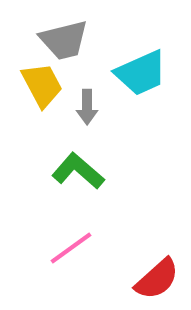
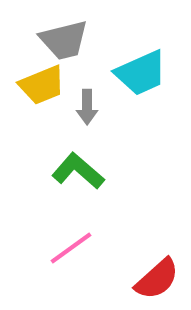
yellow trapezoid: rotated 96 degrees clockwise
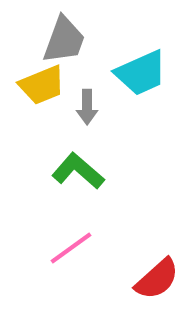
gray trapezoid: rotated 56 degrees counterclockwise
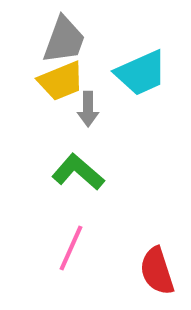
yellow trapezoid: moved 19 px right, 4 px up
gray arrow: moved 1 px right, 2 px down
green L-shape: moved 1 px down
pink line: rotated 30 degrees counterclockwise
red semicircle: moved 8 px up; rotated 114 degrees clockwise
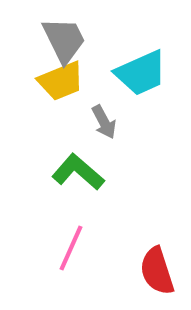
gray trapezoid: rotated 46 degrees counterclockwise
gray arrow: moved 16 px right, 13 px down; rotated 28 degrees counterclockwise
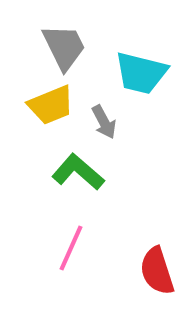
gray trapezoid: moved 7 px down
cyan trapezoid: rotated 38 degrees clockwise
yellow trapezoid: moved 10 px left, 24 px down
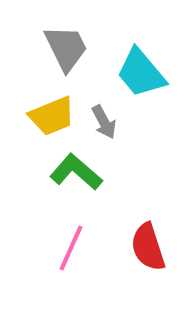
gray trapezoid: moved 2 px right, 1 px down
cyan trapezoid: rotated 36 degrees clockwise
yellow trapezoid: moved 1 px right, 11 px down
green L-shape: moved 2 px left
red semicircle: moved 9 px left, 24 px up
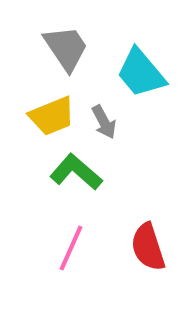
gray trapezoid: rotated 8 degrees counterclockwise
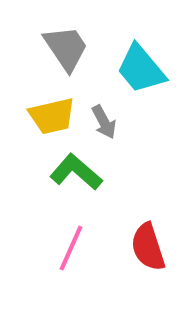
cyan trapezoid: moved 4 px up
yellow trapezoid: rotated 9 degrees clockwise
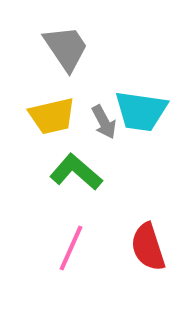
cyan trapezoid: moved 42 px down; rotated 42 degrees counterclockwise
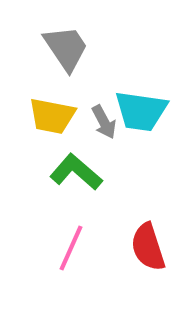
yellow trapezoid: rotated 24 degrees clockwise
